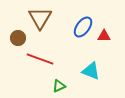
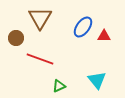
brown circle: moved 2 px left
cyan triangle: moved 6 px right, 9 px down; rotated 30 degrees clockwise
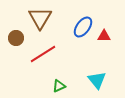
red line: moved 3 px right, 5 px up; rotated 52 degrees counterclockwise
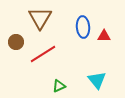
blue ellipse: rotated 40 degrees counterclockwise
brown circle: moved 4 px down
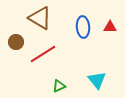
brown triangle: rotated 30 degrees counterclockwise
red triangle: moved 6 px right, 9 px up
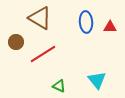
blue ellipse: moved 3 px right, 5 px up
green triangle: rotated 48 degrees clockwise
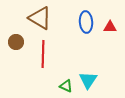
red line: rotated 56 degrees counterclockwise
cyan triangle: moved 9 px left; rotated 12 degrees clockwise
green triangle: moved 7 px right
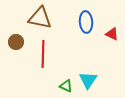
brown triangle: rotated 20 degrees counterclockwise
red triangle: moved 2 px right, 7 px down; rotated 24 degrees clockwise
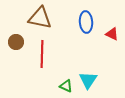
red line: moved 1 px left
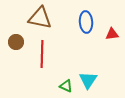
red triangle: rotated 32 degrees counterclockwise
